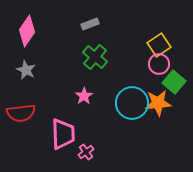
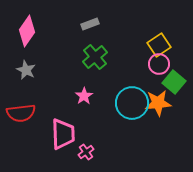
green cross: rotated 10 degrees clockwise
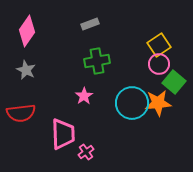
green cross: moved 2 px right, 4 px down; rotated 30 degrees clockwise
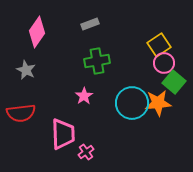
pink diamond: moved 10 px right, 1 px down
pink circle: moved 5 px right, 1 px up
